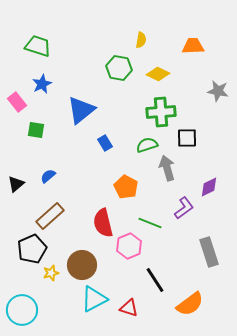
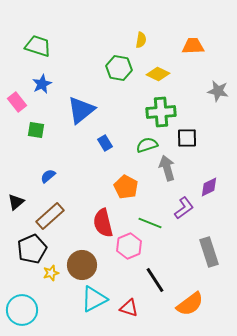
black triangle: moved 18 px down
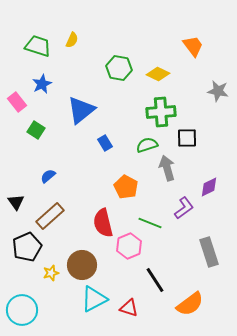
yellow semicircle: moved 69 px left; rotated 14 degrees clockwise
orange trapezoid: rotated 55 degrees clockwise
green square: rotated 24 degrees clockwise
black triangle: rotated 24 degrees counterclockwise
black pentagon: moved 5 px left, 2 px up
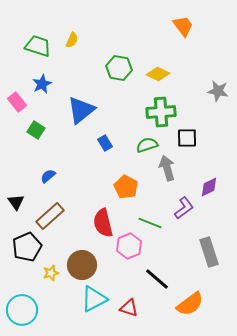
orange trapezoid: moved 10 px left, 20 px up
black line: moved 2 px right, 1 px up; rotated 16 degrees counterclockwise
